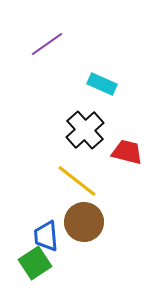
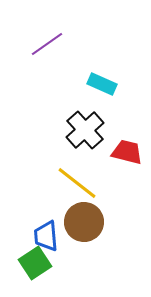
yellow line: moved 2 px down
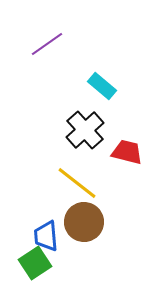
cyan rectangle: moved 2 px down; rotated 16 degrees clockwise
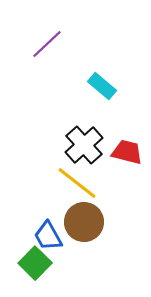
purple line: rotated 8 degrees counterclockwise
black cross: moved 1 px left, 15 px down
blue trapezoid: moved 2 px right; rotated 24 degrees counterclockwise
green square: rotated 12 degrees counterclockwise
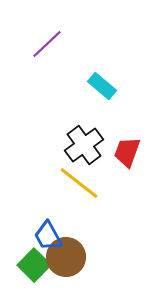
black cross: rotated 6 degrees clockwise
red trapezoid: rotated 84 degrees counterclockwise
yellow line: moved 2 px right
brown circle: moved 18 px left, 35 px down
green square: moved 1 px left, 2 px down
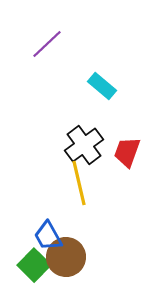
yellow line: rotated 39 degrees clockwise
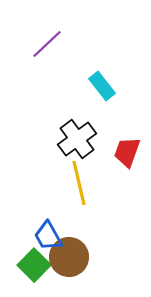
cyan rectangle: rotated 12 degrees clockwise
black cross: moved 7 px left, 6 px up
brown circle: moved 3 px right
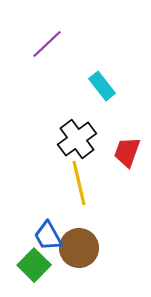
brown circle: moved 10 px right, 9 px up
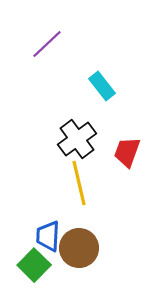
blue trapezoid: rotated 32 degrees clockwise
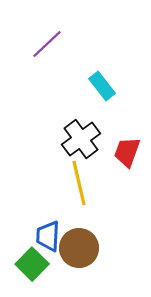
black cross: moved 4 px right
green square: moved 2 px left, 1 px up
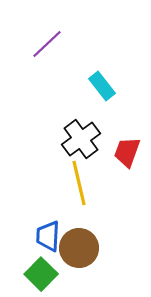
green square: moved 9 px right, 10 px down
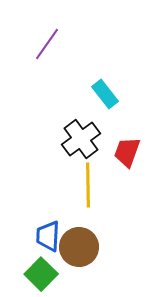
purple line: rotated 12 degrees counterclockwise
cyan rectangle: moved 3 px right, 8 px down
yellow line: moved 9 px right, 2 px down; rotated 12 degrees clockwise
brown circle: moved 1 px up
